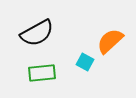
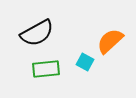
green rectangle: moved 4 px right, 4 px up
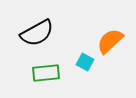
green rectangle: moved 4 px down
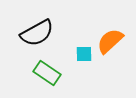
cyan square: moved 1 px left, 8 px up; rotated 30 degrees counterclockwise
green rectangle: moved 1 px right; rotated 40 degrees clockwise
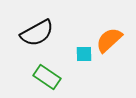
orange semicircle: moved 1 px left, 1 px up
green rectangle: moved 4 px down
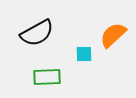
orange semicircle: moved 4 px right, 5 px up
green rectangle: rotated 36 degrees counterclockwise
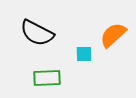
black semicircle: rotated 56 degrees clockwise
green rectangle: moved 1 px down
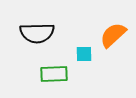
black semicircle: rotated 28 degrees counterclockwise
green rectangle: moved 7 px right, 4 px up
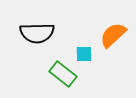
green rectangle: moved 9 px right; rotated 40 degrees clockwise
